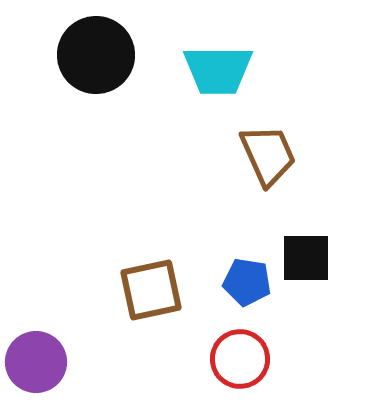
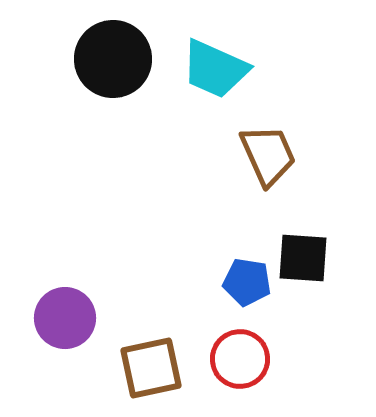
black circle: moved 17 px right, 4 px down
cyan trapezoid: moved 3 px left, 1 px up; rotated 24 degrees clockwise
black square: moved 3 px left; rotated 4 degrees clockwise
brown square: moved 78 px down
purple circle: moved 29 px right, 44 px up
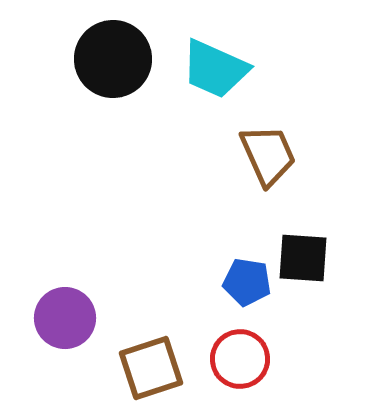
brown square: rotated 6 degrees counterclockwise
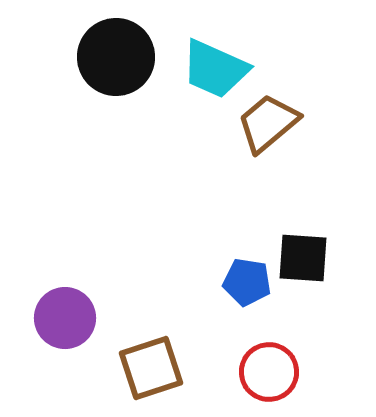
black circle: moved 3 px right, 2 px up
brown trapezoid: moved 32 px up; rotated 106 degrees counterclockwise
red circle: moved 29 px right, 13 px down
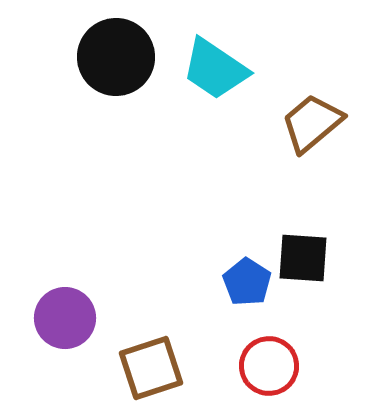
cyan trapezoid: rotated 10 degrees clockwise
brown trapezoid: moved 44 px right
blue pentagon: rotated 24 degrees clockwise
red circle: moved 6 px up
